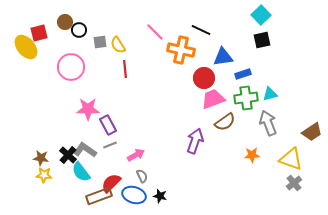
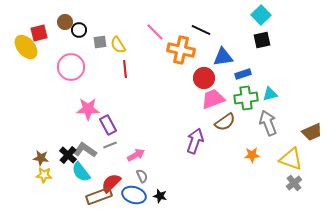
brown trapezoid: rotated 10 degrees clockwise
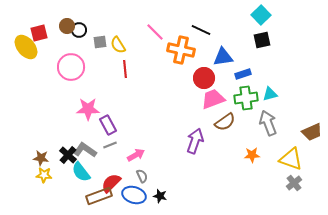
brown circle: moved 2 px right, 4 px down
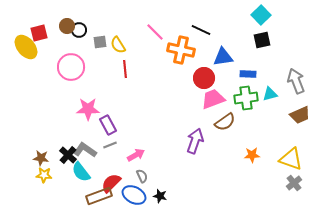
blue rectangle: moved 5 px right; rotated 21 degrees clockwise
gray arrow: moved 28 px right, 42 px up
brown trapezoid: moved 12 px left, 17 px up
blue ellipse: rotated 10 degrees clockwise
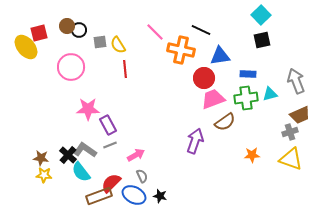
blue triangle: moved 3 px left, 1 px up
gray cross: moved 4 px left, 51 px up; rotated 21 degrees clockwise
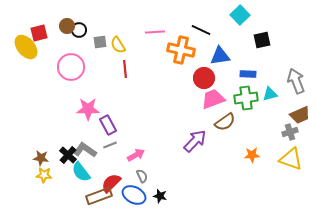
cyan square: moved 21 px left
pink line: rotated 48 degrees counterclockwise
purple arrow: rotated 25 degrees clockwise
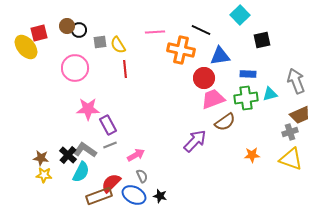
pink circle: moved 4 px right, 1 px down
cyan semicircle: rotated 115 degrees counterclockwise
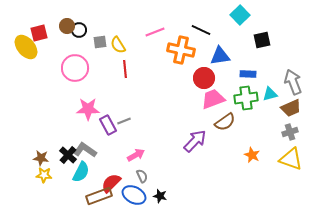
pink line: rotated 18 degrees counterclockwise
gray arrow: moved 3 px left, 1 px down
brown trapezoid: moved 9 px left, 7 px up
gray line: moved 14 px right, 24 px up
orange star: rotated 28 degrees clockwise
